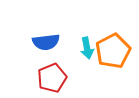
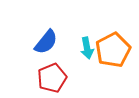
blue semicircle: rotated 44 degrees counterclockwise
orange pentagon: moved 1 px up
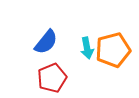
orange pentagon: rotated 12 degrees clockwise
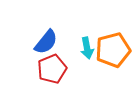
red pentagon: moved 9 px up
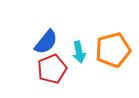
cyan arrow: moved 8 px left, 4 px down
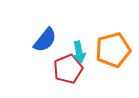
blue semicircle: moved 1 px left, 2 px up
red pentagon: moved 16 px right
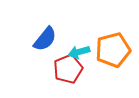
blue semicircle: moved 1 px up
cyan arrow: rotated 85 degrees clockwise
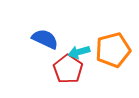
blue semicircle: rotated 104 degrees counterclockwise
red pentagon: rotated 16 degrees counterclockwise
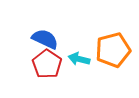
cyan arrow: moved 7 px down; rotated 30 degrees clockwise
red pentagon: moved 21 px left, 5 px up
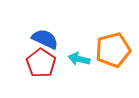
red pentagon: moved 6 px left, 1 px up
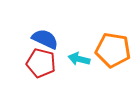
orange pentagon: rotated 24 degrees clockwise
red pentagon: rotated 20 degrees counterclockwise
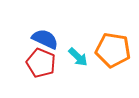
cyan arrow: moved 1 px left, 2 px up; rotated 150 degrees counterclockwise
red pentagon: rotated 8 degrees clockwise
